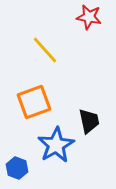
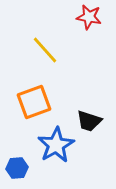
black trapezoid: rotated 120 degrees clockwise
blue hexagon: rotated 25 degrees counterclockwise
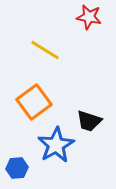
yellow line: rotated 16 degrees counterclockwise
orange square: rotated 16 degrees counterclockwise
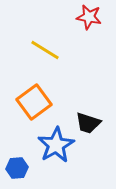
black trapezoid: moved 1 px left, 2 px down
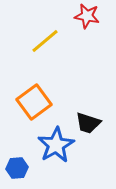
red star: moved 2 px left, 1 px up
yellow line: moved 9 px up; rotated 72 degrees counterclockwise
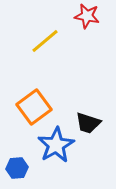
orange square: moved 5 px down
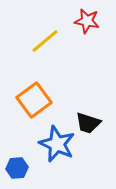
red star: moved 5 px down
orange square: moved 7 px up
blue star: moved 1 px right, 1 px up; rotated 18 degrees counterclockwise
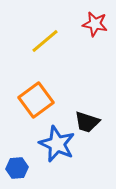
red star: moved 8 px right, 3 px down
orange square: moved 2 px right
black trapezoid: moved 1 px left, 1 px up
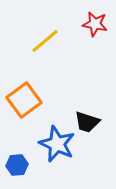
orange square: moved 12 px left
blue hexagon: moved 3 px up
